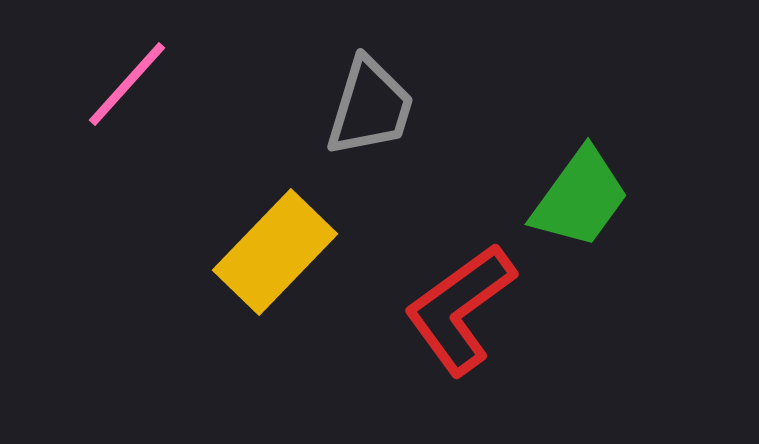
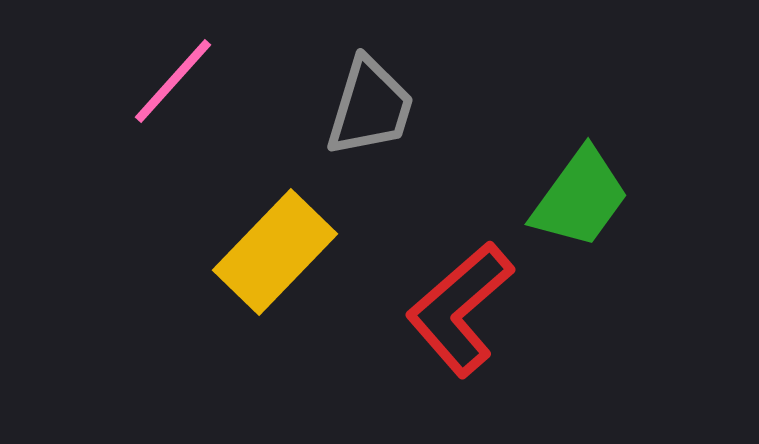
pink line: moved 46 px right, 3 px up
red L-shape: rotated 5 degrees counterclockwise
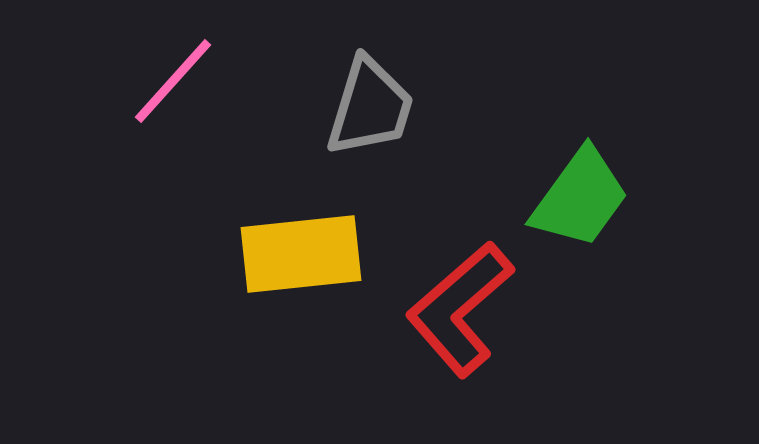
yellow rectangle: moved 26 px right, 2 px down; rotated 40 degrees clockwise
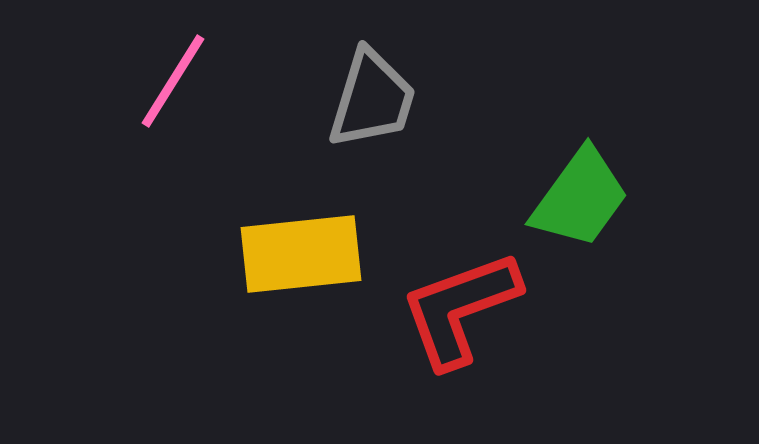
pink line: rotated 10 degrees counterclockwise
gray trapezoid: moved 2 px right, 8 px up
red L-shape: rotated 21 degrees clockwise
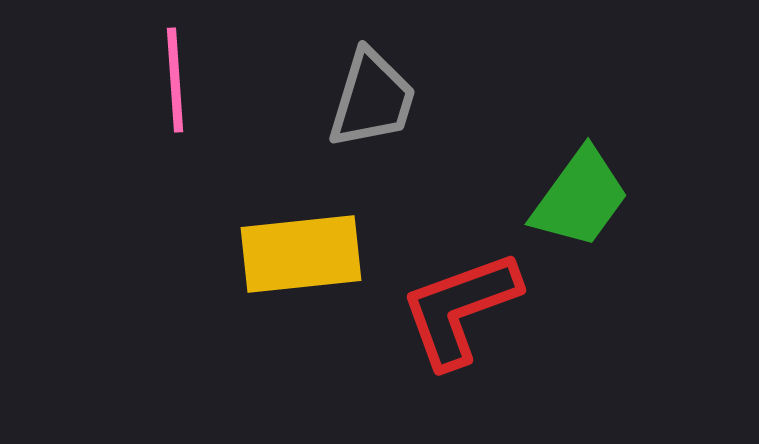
pink line: moved 2 px right, 1 px up; rotated 36 degrees counterclockwise
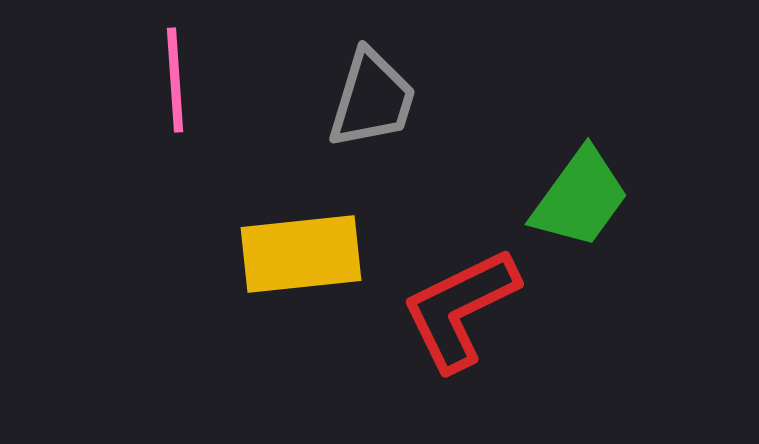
red L-shape: rotated 6 degrees counterclockwise
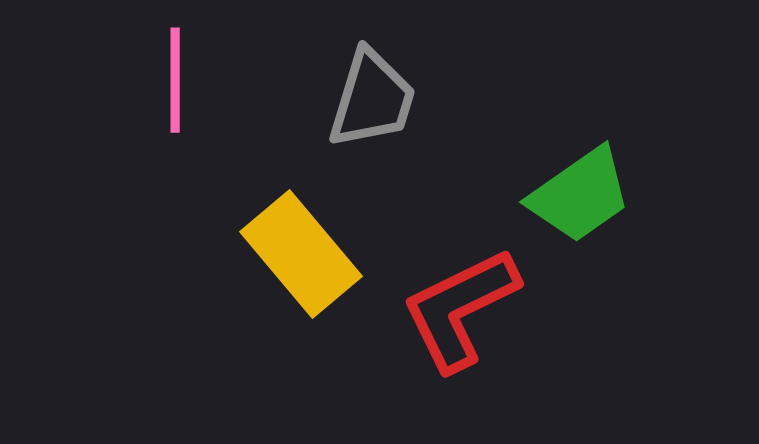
pink line: rotated 4 degrees clockwise
green trapezoid: moved 3 px up; rotated 19 degrees clockwise
yellow rectangle: rotated 56 degrees clockwise
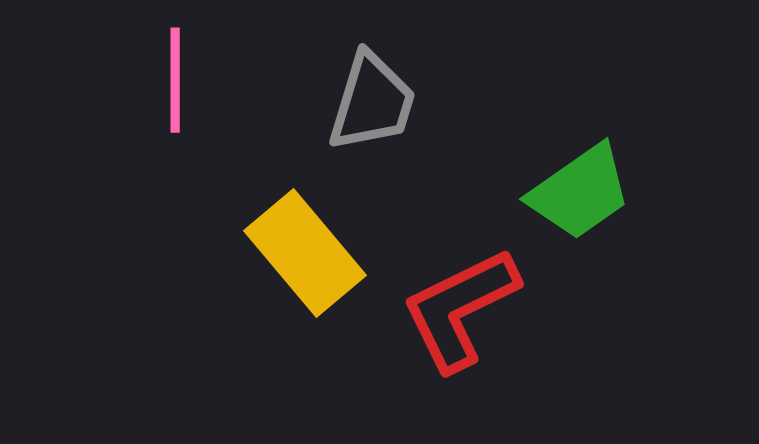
gray trapezoid: moved 3 px down
green trapezoid: moved 3 px up
yellow rectangle: moved 4 px right, 1 px up
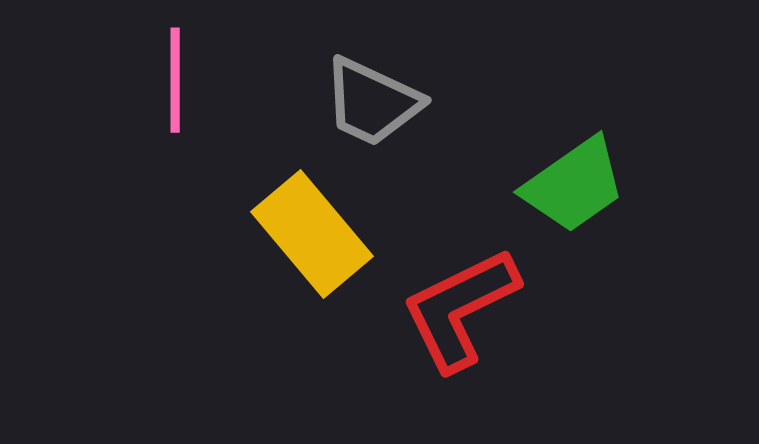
gray trapezoid: rotated 98 degrees clockwise
green trapezoid: moved 6 px left, 7 px up
yellow rectangle: moved 7 px right, 19 px up
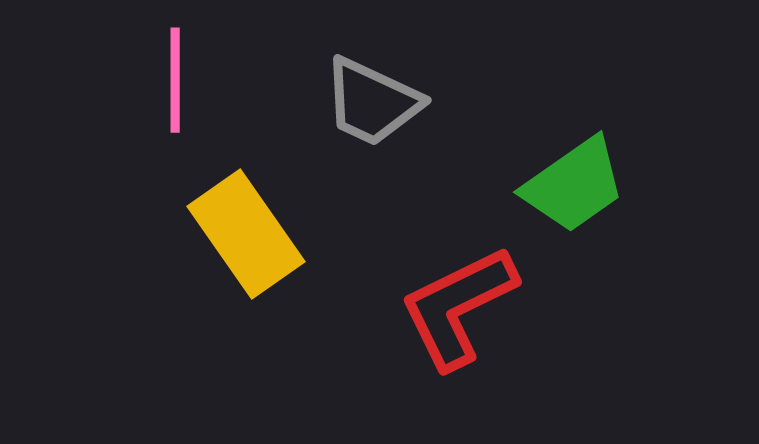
yellow rectangle: moved 66 px left; rotated 5 degrees clockwise
red L-shape: moved 2 px left, 2 px up
